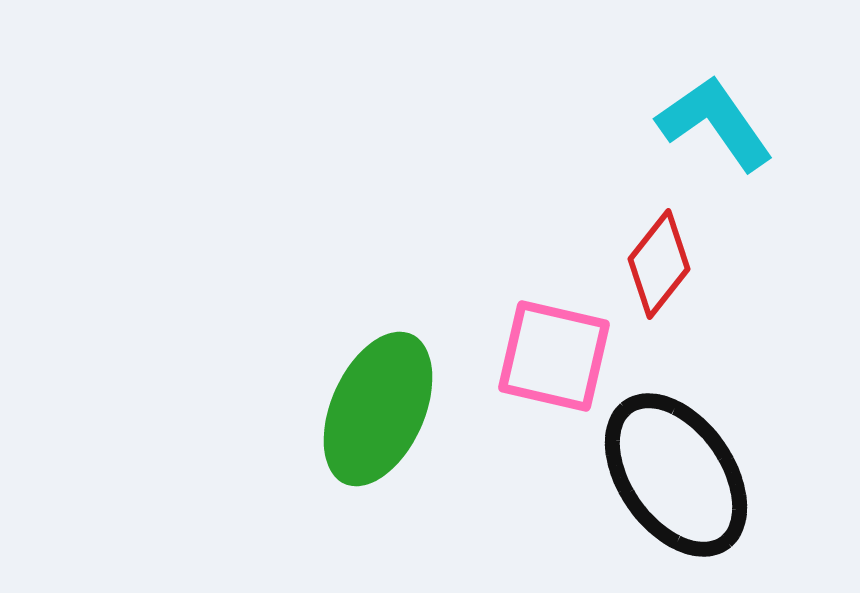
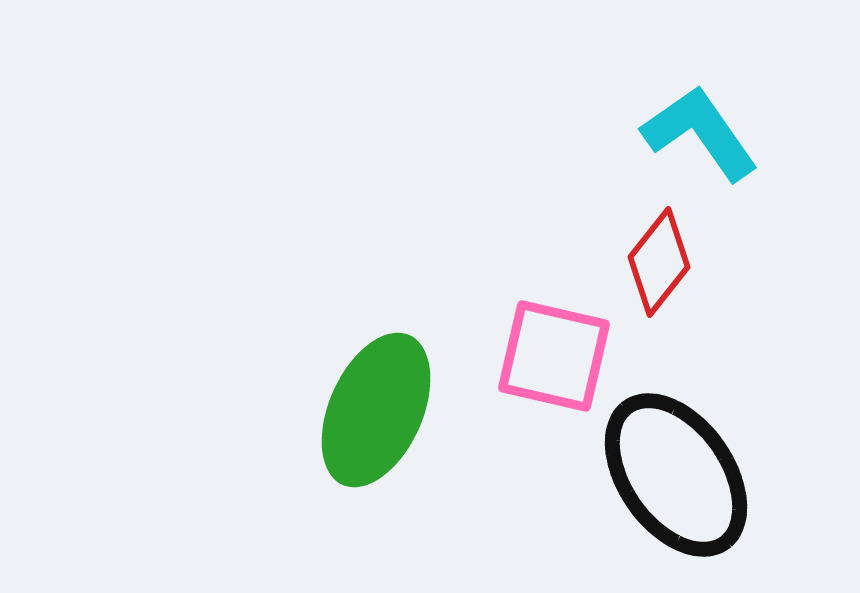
cyan L-shape: moved 15 px left, 10 px down
red diamond: moved 2 px up
green ellipse: moved 2 px left, 1 px down
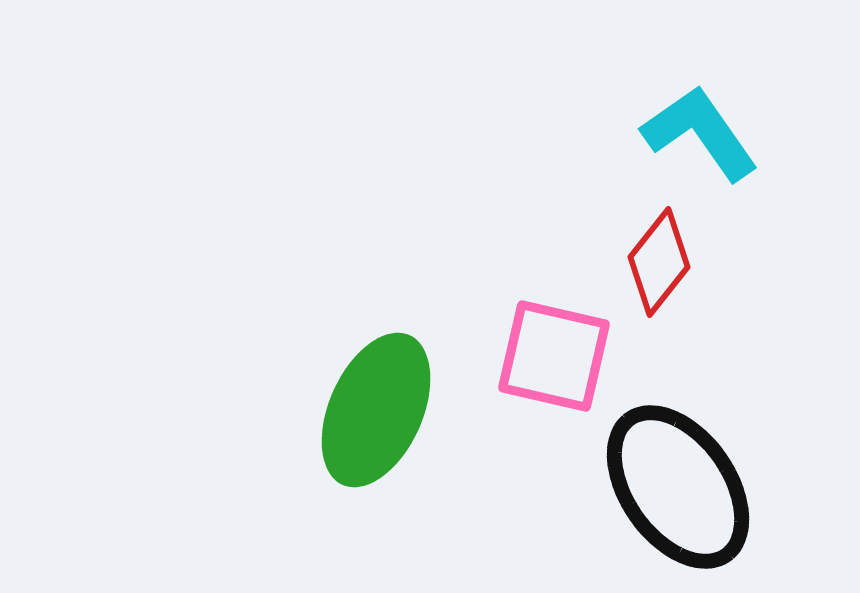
black ellipse: moved 2 px right, 12 px down
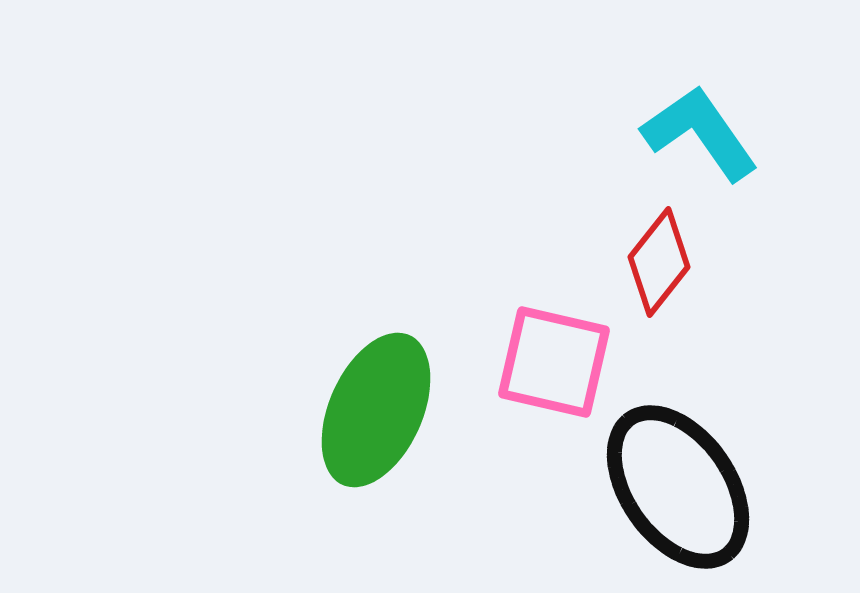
pink square: moved 6 px down
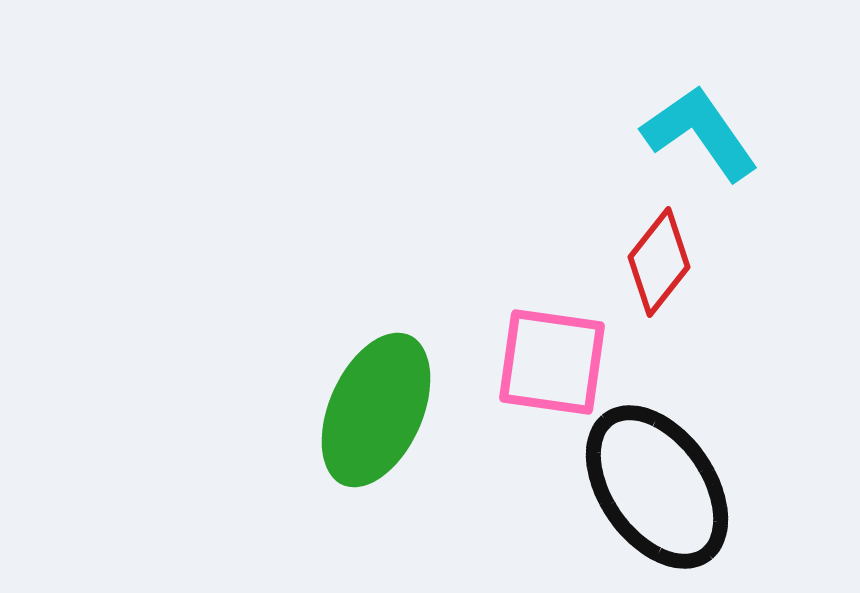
pink square: moved 2 px left; rotated 5 degrees counterclockwise
black ellipse: moved 21 px left
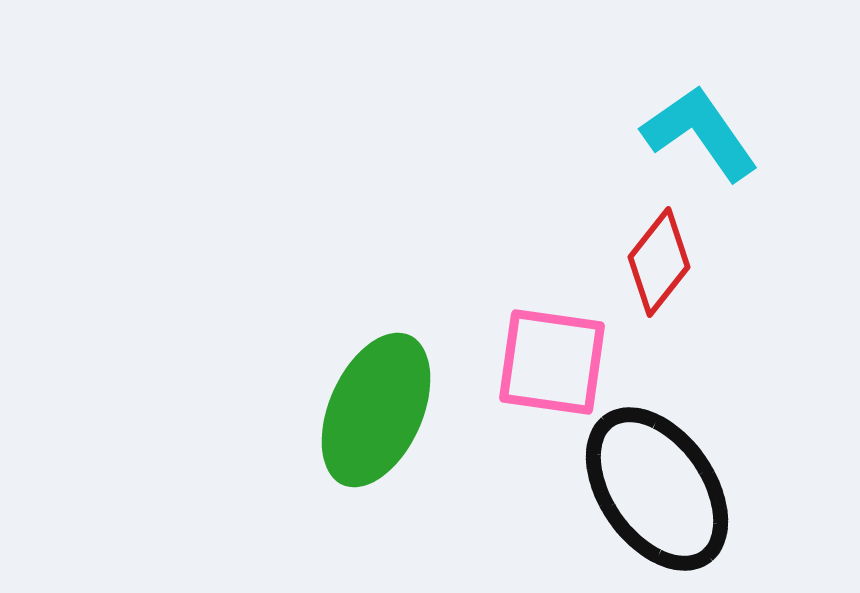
black ellipse: moved 2 px down
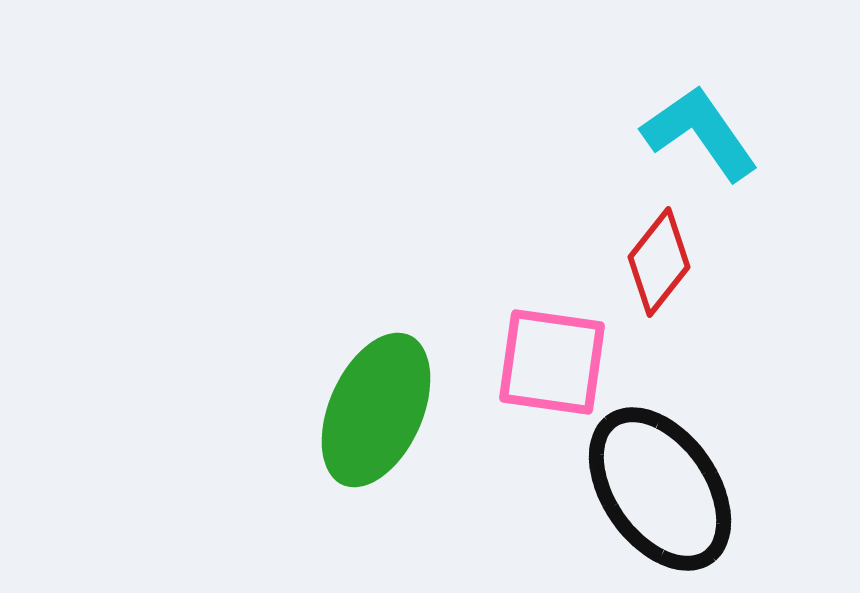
black ellipse: moved 3 px right
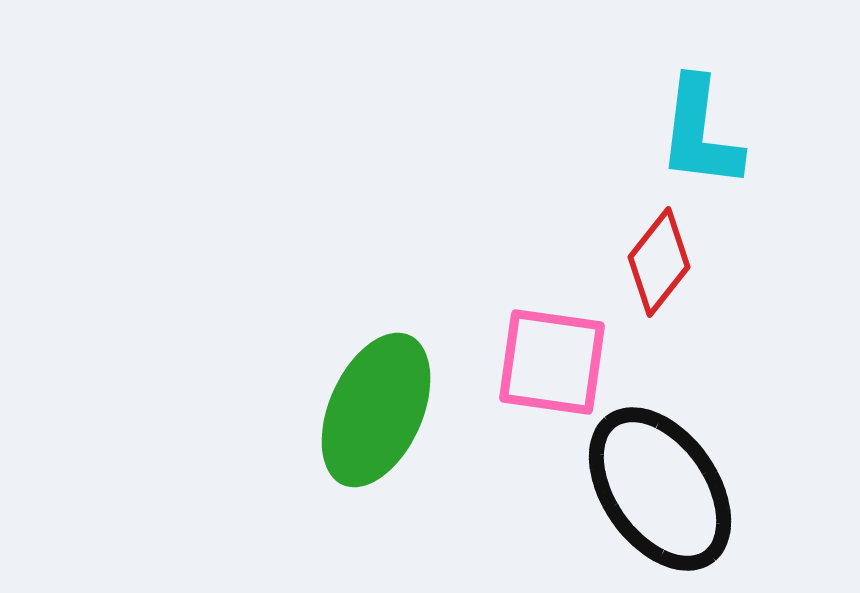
cyan L-shape: rotated 138 degrees counterclockwise
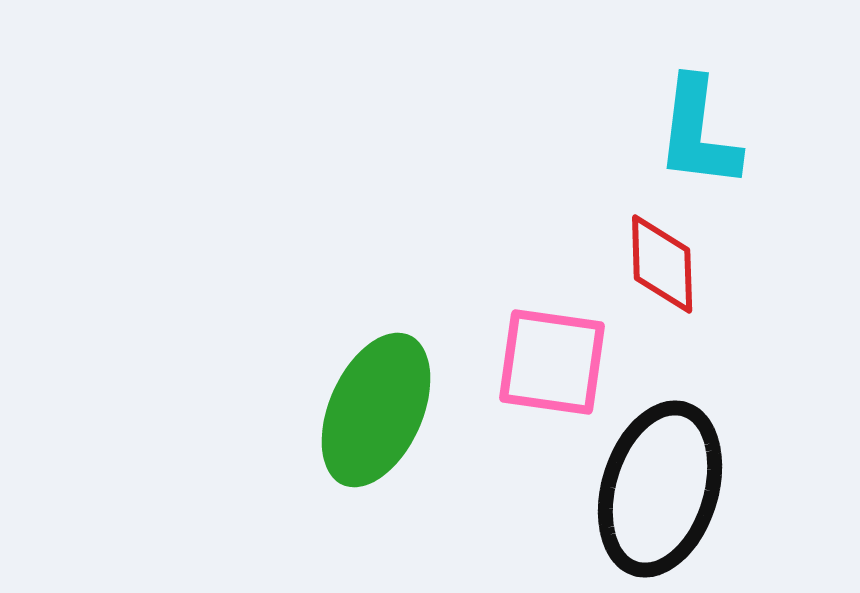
cyan L-shape: moved 2 px left
red diamond: moved 3 px right, 2 px down; rotated 40 degrees counterclockwise
black ellipse: rotated 52 degrees clockwise
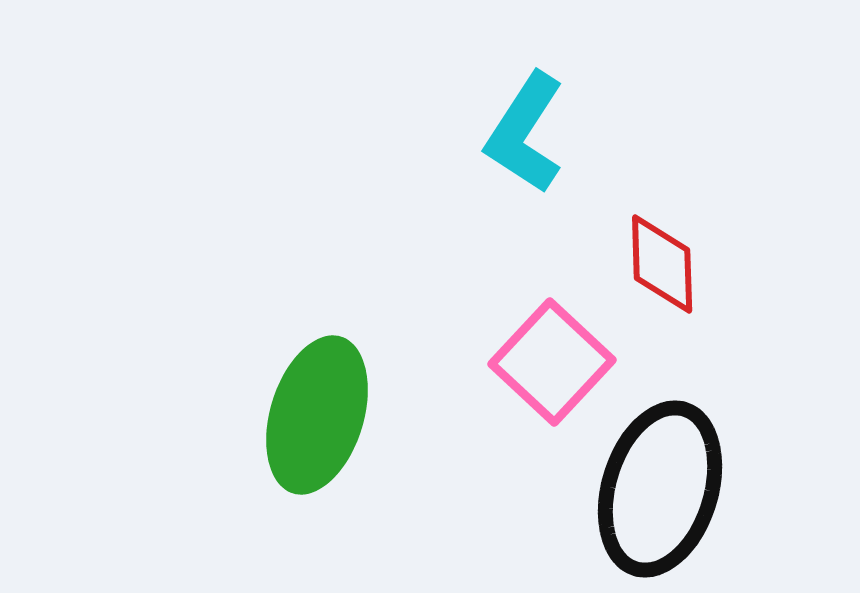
cyan L-shape: moved 173 px left; rotated 26 degrees clockwise
pink square: rotated 35 degrees clockwise
green ellipse: moved 59 px left, 5 px down; rotated 7 degrees counterclockwise
